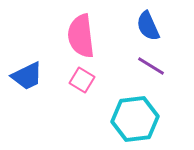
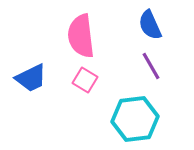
blue semicircle: moved 2 px right, 1 px up
purple line: rotated 28 degrees clockwise
blue trapezoid: moved 4 px right, 2 px down
pink square: moved 3 px right
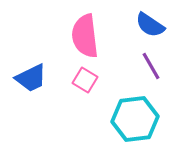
blue semicircle: rotated 32 degrees counterclockwise
pink semicircle: moved 4 px right
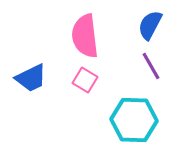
blue semicircle: rotated 84 degrees clockwise
cyan hexagon: moved 1 px left, 1 px down; rotated 9 degrees clockwise
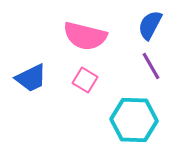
pink semicircle: rotated 69 degrees counterclockwise
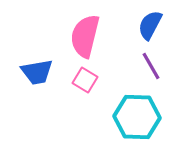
pink semicircle: rotated 90 degrees clockwise
blue trapezoid: moved 6 px right, 6 px up; rotated 16 degrees clockwise
cyan hexagon: moved 3 px right, 3 px up
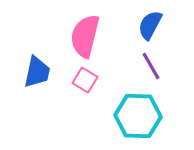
blue trapezoid: rotated 68 degrees counterclockwise
cyan hexagon: moved 1 px right, 1 px up
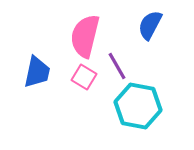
purple line: moved 34 px left
pink square: moved 1 px left, 3 px up
cyan hexagon: moved 10 px up; rotated 9 degrees clockwise
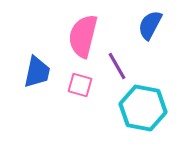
pink semicircle: moved 2 px left
pink square: moved 4 px left, 8 px down; rotated 15 degrees counterclockwise
cyan hexagon: moved 5 px right, 2 px down
